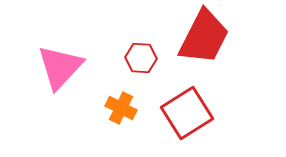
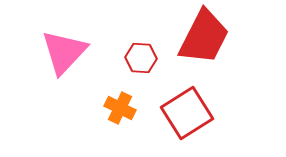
pink triangle: moved 4 px right, 15 px up
orange cross: moved 1 px left
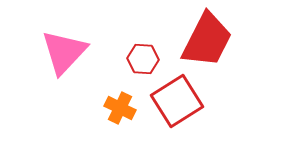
red trapezoid: moved 3 px right, 3 px down
red hexagon: moved 2 px right, 1 px down
red square: moved 10 px left, 12 px up
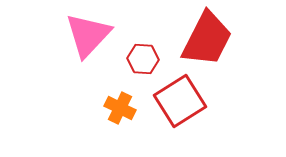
red trapezoid: moved 1 px up
pink triangle: moved 24 px right, 17 px up
red square: moved 3 px right
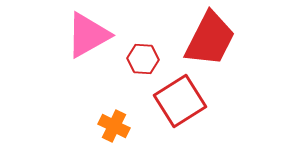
pink triangle: rotated 18 degrees clockwise
red trapezoid: moved 3 px right
orange cross: moved 6 px left, 18 px down
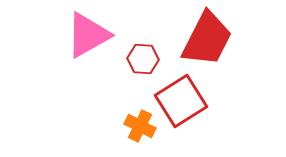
red trapezoid: moved 3 px left
red square: moved 1 px right
orange cross: moved 26 px right
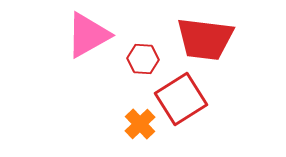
red trapezoid: moved 2 px left; rotated 70 degrees clockwise
red square: moved 2 px up
orange cross: moved 2 px up; rotated 20 degrees clockwise
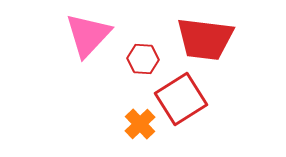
pink triangle: rotated 18 degrees counterclockwise
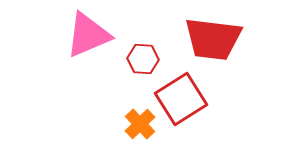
pink triangle: rotated 24 degrees clockwise
red trapezoid: moved 8 px right
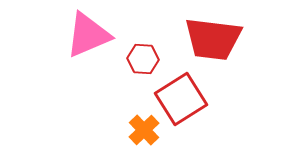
orange cross: moved 4 px right, 6 px down
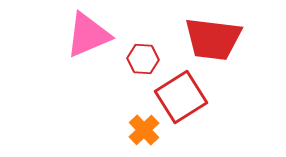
red square: moved 2 px up
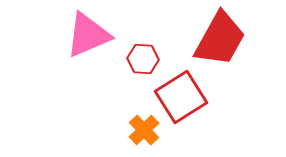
red trapezoid: moved 7 px right; rotated 68 degrees counterclockwise
